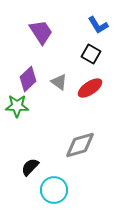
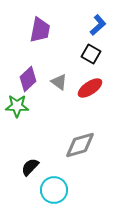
blue L-shape: rotated 100 degrees counterclockwise
purple trapezoid: moved 1 px left, 2 px up; rotated 44 degrees clockwise
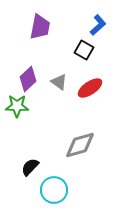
purple trapezoid: moved 3 px up
black square: moved 7 px left, 4 px up
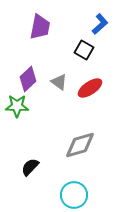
blue L-shape: moved 2 px right, 1 px up
cyan circle: moved 20 px right, 5 px down
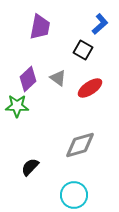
black square: moved 1 px left
gray triangle: moved 1 px left, 4 px up
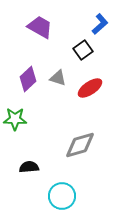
purple trapezoid: rotated 72 degrees counterclockwise
black square: rotated 24 degrees clockwise
gray triangle: rotated 18 degrees counterclockwise
green star: moved 2 px left, 13 px down
black semicircle: moved 1 px left; rotated 42 degrees clockwise
cyan circle: moved 12 px left, 1 px down
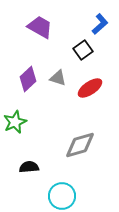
green star: moved 3 px down; rotated 25 degrees counterclockwise
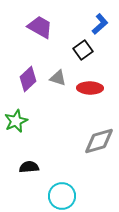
red ellipse: rotated 35 degrees clockwise
green star: moved 1 px right, 1 px up
gray diamond: moved 19 px right, 4 px up
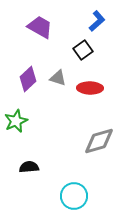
blue L-shape: moved 3 px left, 3 px up
cyan circle: moved 12 px right
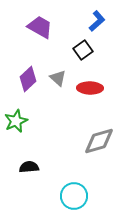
gray triangle: rotated 24 degrees clockwise
